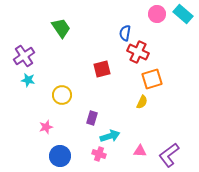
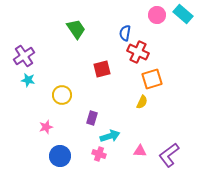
pink circle: moved 1 px down
green trapezoid: moved 15 px right, 1 px down
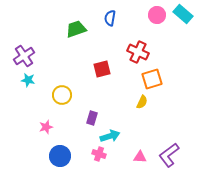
green trapezoid: rotated 75 degrees counterclockwise
blue semicircle: moved 15 px left, 15 px up
pink triangle: moved 6 px down
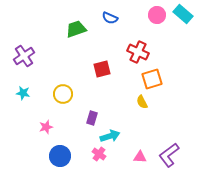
blue semicircle: rotated 77 degrees counterclockwise
cyan star: moved 5 px left, 13 px down
yellow circle: moved 1 px right, 1 px up
yellow semicircle: rotated 128 degrees clockwise
pink cross: rotated 16 degrees clockwise
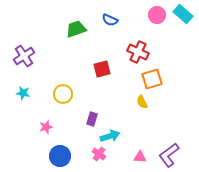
blue semicircle: moved 2 px down
purple rectangle: moved 1 px down
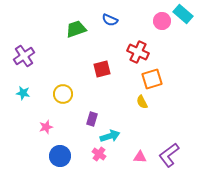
pink circle: moved 5 px right, 6 px down
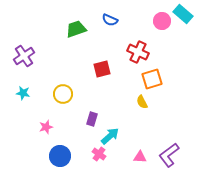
cyan arrow: rotated 24 degrees counterclockwise
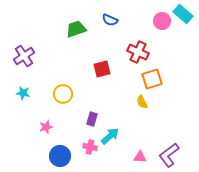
pink cross: moved 9 px left, 7 px up; rotated 24 degrees counterclockwise
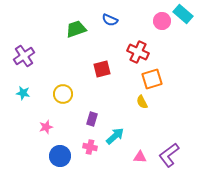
cyan arrow: moved 5 px right
